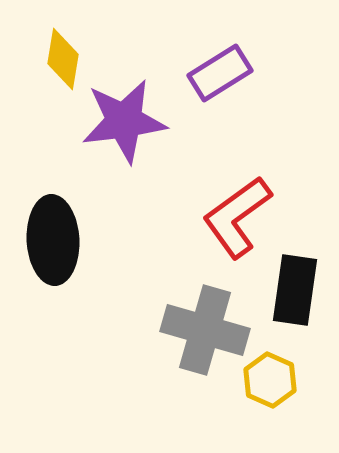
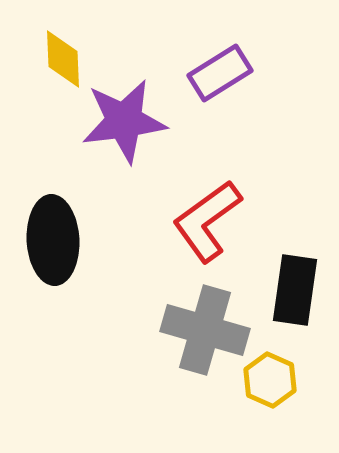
yellow diamond: rotated 12 degrees counterclockwise
red L-shape: moved 30 px left, 4 px down
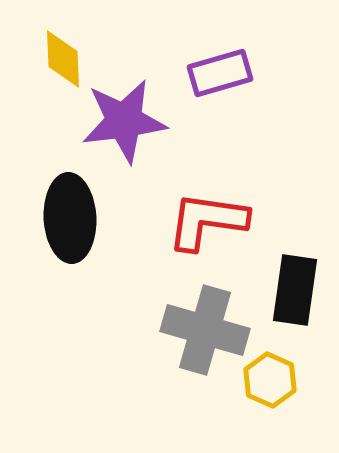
purple rectangle: rotated 16 degrees clockwise
red L-shape: rotated 44 degrees clockwise
black ellipse: moved 17 px right, 22 px up
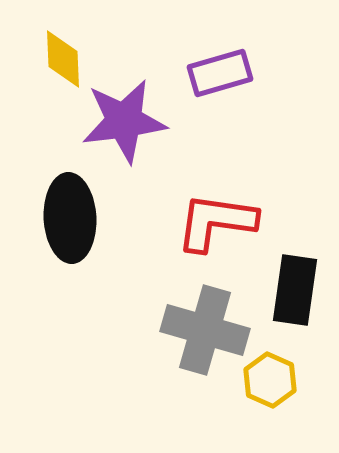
red L-shape: moved 9 px right, 1 px down
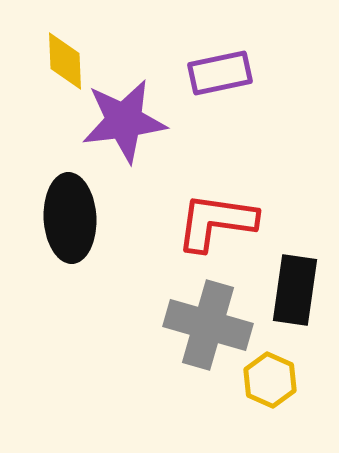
yellow diamond: moved 2 px right, 2 px down
purple rectangle: rotated 4 degrees clockwise
gray cross: moved 3 px right, 5 px up
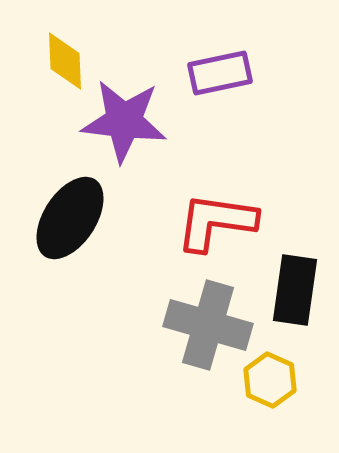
purple star: rotated 14 degrees clockwise
black ellipse: rotated 36 degrees clockwise
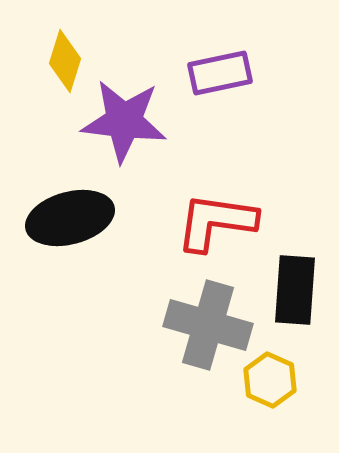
yellow diamond: rotated 20 degrees clockwise
black ellipse: rotated 42 degrees clockwise
black rectangle: rotated 4 degrees counterclockwise
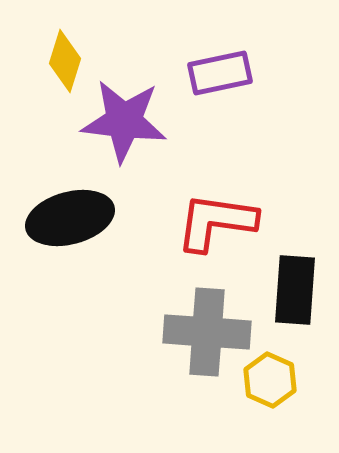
gray cross: moved 1 px left, 7 px down; rotated 12 degrees counterclockwise
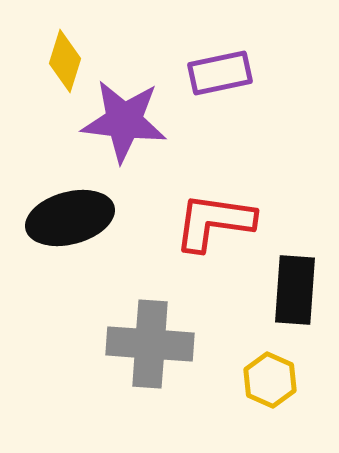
red L-shape: moved 2 px left
gray cross: moved 57 px left, 12 px down
